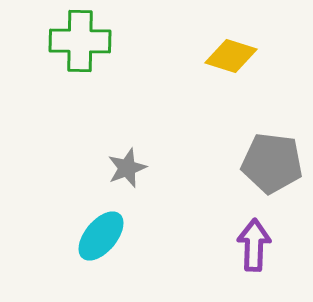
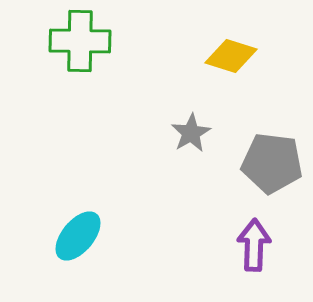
gray star: moved 64 px right, 35 px up; rotated 9 degrees counterclockwise
cyan ellipse: moved 23 px left
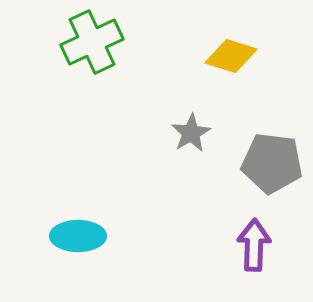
green cross: moved 12 px right, 1 px down; rotated 26 degrees counterclockwise
cyan ellipse: rotated 50 degrees clockwise
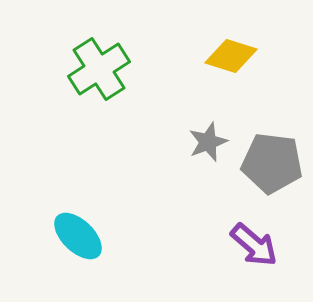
green cross: moved 7 px right, 27 px down; rotated 8 degrees counterclockwise
gray star: moved 17 px right, 9 px down; rotated 9 degrees clockwise
cyan ellipse: rotated 44 degrees clockwise
purple arrow: rotated 129 degrees clockwise
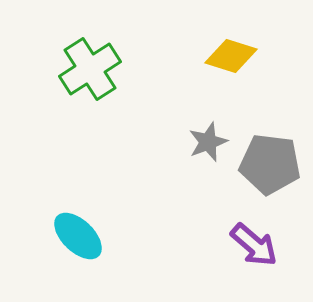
green cross: moved 9 px left
gray pentagon: moved 2 px left, 1 px down
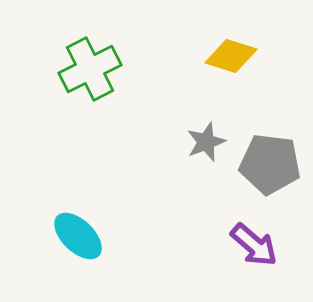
green cross: rotated 6 degrees clockwise
gray star: moved 2 px left
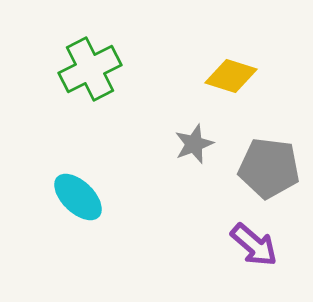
yellow diamond: moved 20 px down
gray star: moved 12 px left, 2 px down
gray pentagon: moved 1 px left, 4 px down
cyan ellipse: moved 39 px up
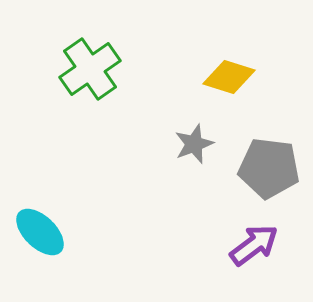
green cross: rotated 8 degrees counterclockwise
yellow diamond: moved 2 px left, 1 px down
cyan ellipse: moved 38 px left, 35 px down
purple arrow: rotated 78 degrees counterclockwise
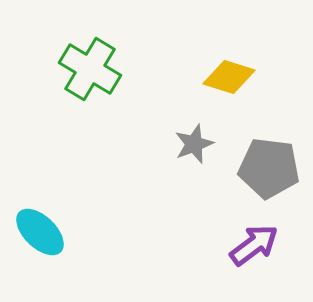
green cross: rotated 24 degrees counterclockwise
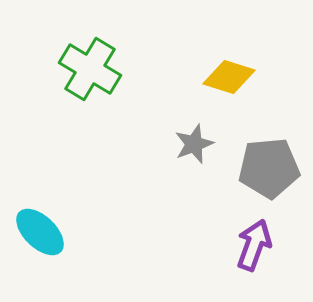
gray pentagon: rotated 12 degrees counterclockwise
purple arrow: rotated 33 degrees counterclockwise
